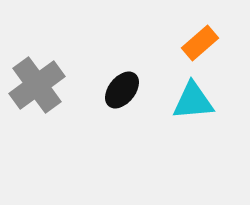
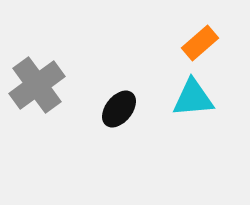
black ellipse: moved 3 px left, 19 px down
cyan triangle: moved 3 px up
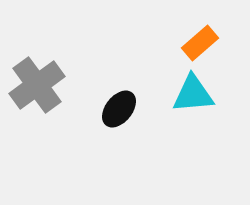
cyan triangle: moved 4 px up
